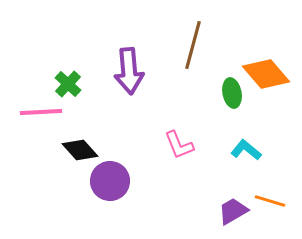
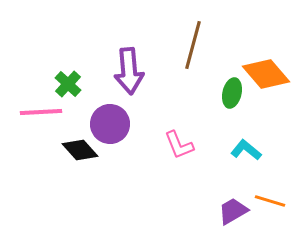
green ellipse: rotated 24 degrees clockwise
purple circle: moved 57 px up
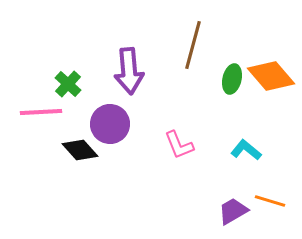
orange diamond: moved 5 px right, 2 px down
green ellipse: moved 14 px up
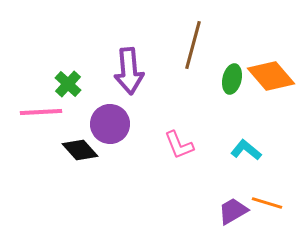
orange line: moved 3 px left, 2 px down
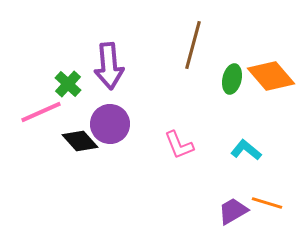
purple arrow: moved 20 px left, 5 px up
pink line: rotated 21 degrees counterclockwise
black diamond: moved 9 px up
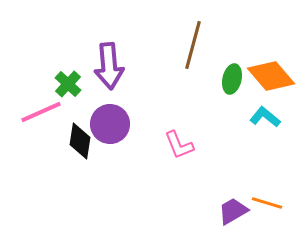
black diamond: rotated 51 degrees clockwise
cyan L-shape: moved 19 px right, 33 px up
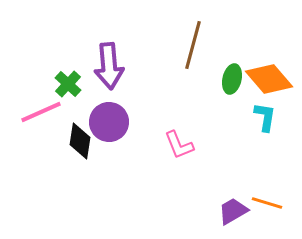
orange diamond: moved 2 px left, 3 px down
cyan L-shape: rotated 60 degrees clockwise
purple circle: moved 1 px left, 2 px up
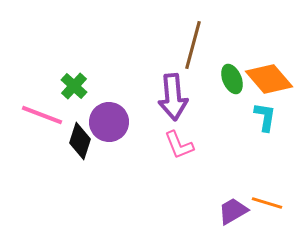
purple arrow: moved 64 px right, 31 px down
green ellipse: rotated 36 degrees counterclockwise
green cross: moved 6 px right, 2 px down
pink line: moved 1 px right, 3 px down; rotated 45 degrees clockwise
black diamond: rotated 9 degrees clockwise
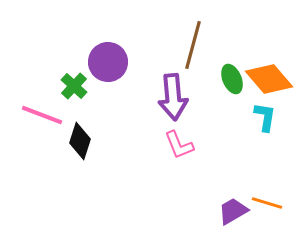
purple circle: moved 1 px left, 60 px up
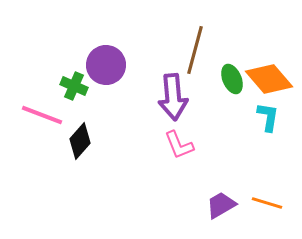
brown line: moved 2 px right, 5 px down
purple circle: moved 2 px left, 3 px down
green cross: rotated 20 degrees counterclockwise
cyan L-shape: moved 3 px right
black diamond: rotated 24 degrees clockwise
purple trapezoid: moved 12 px left, 6 px up
